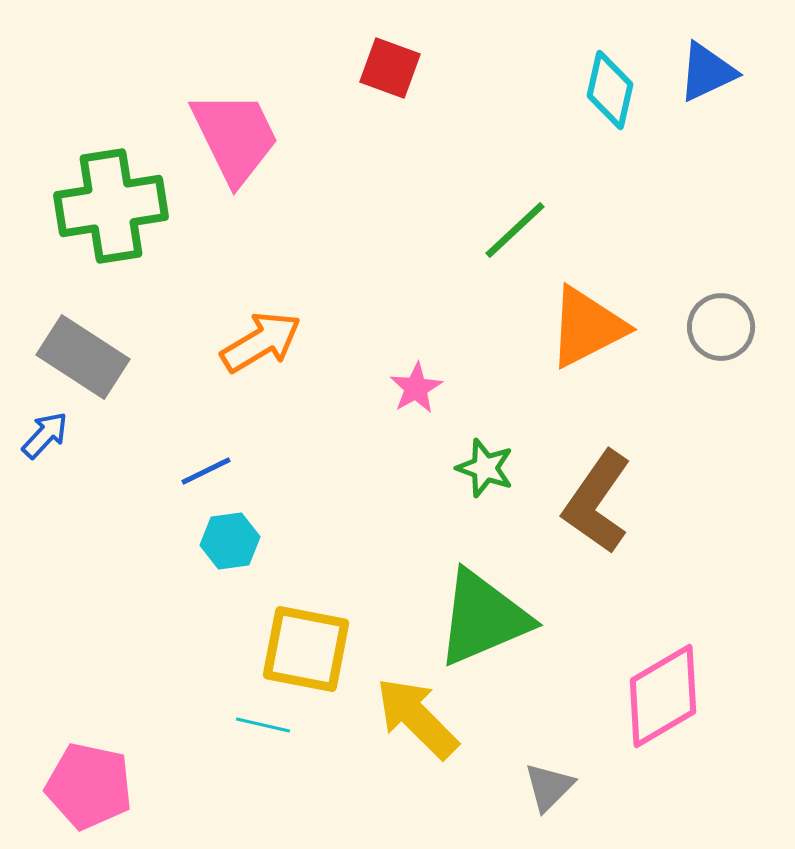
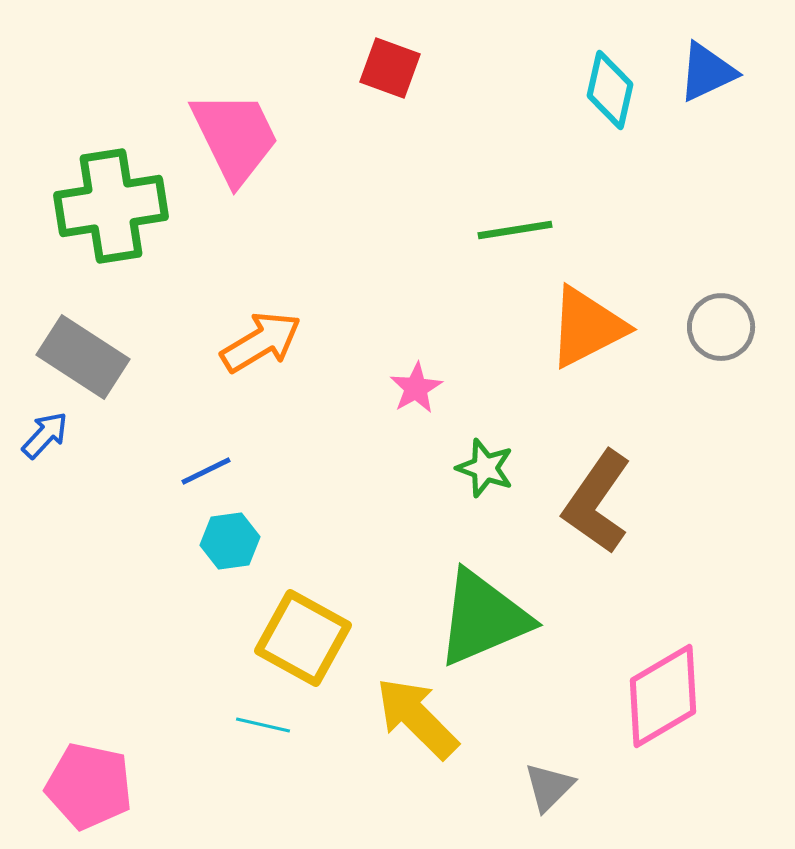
green line: rotated 34 degrees clockwise
yellow square: moved 3 px left, 11 px up; rotated 18 degrees clockwise
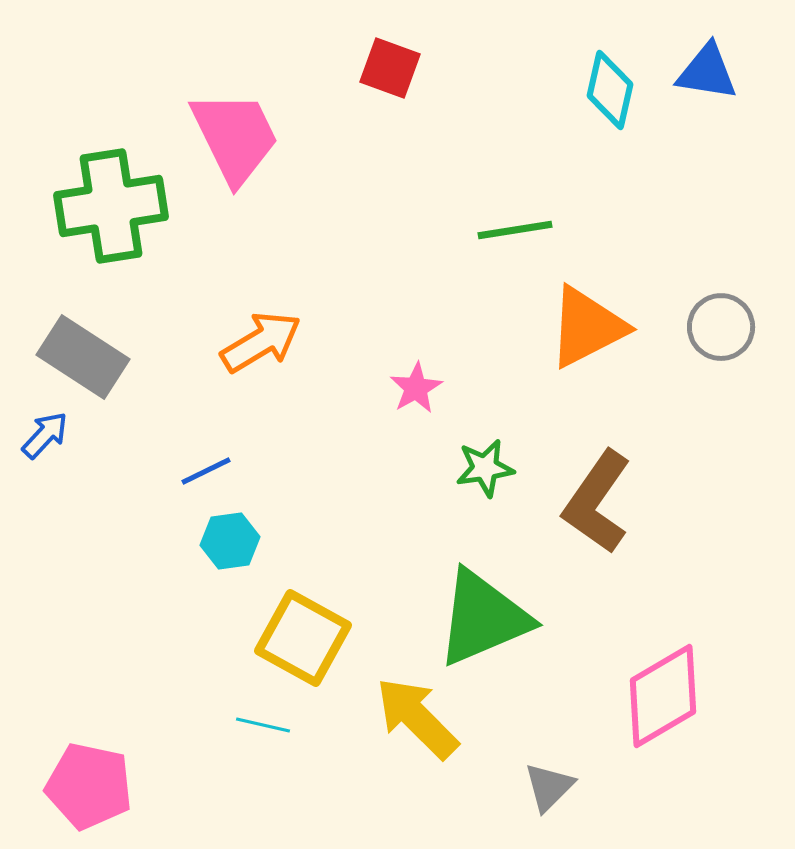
blue triangle: rotated 34 degrees clockwise
green star: rotated 28 degrees counterclockwise
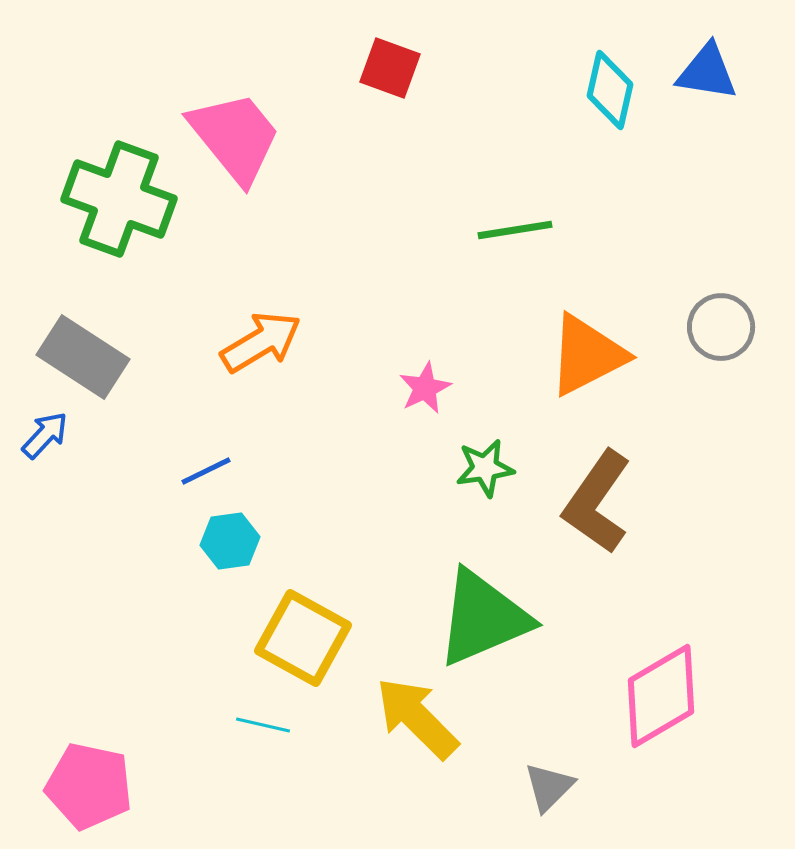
pink trapezoid: rotated 13 degrees counterclockwise
green cross: moved 8 px right, 7 px up; rotated 29 degrees clockwise
orange triangle: moved 28 px down
pink star: moved 9 px right; rotated 4 degrees clockwise
pink diamond: moved 2 px left
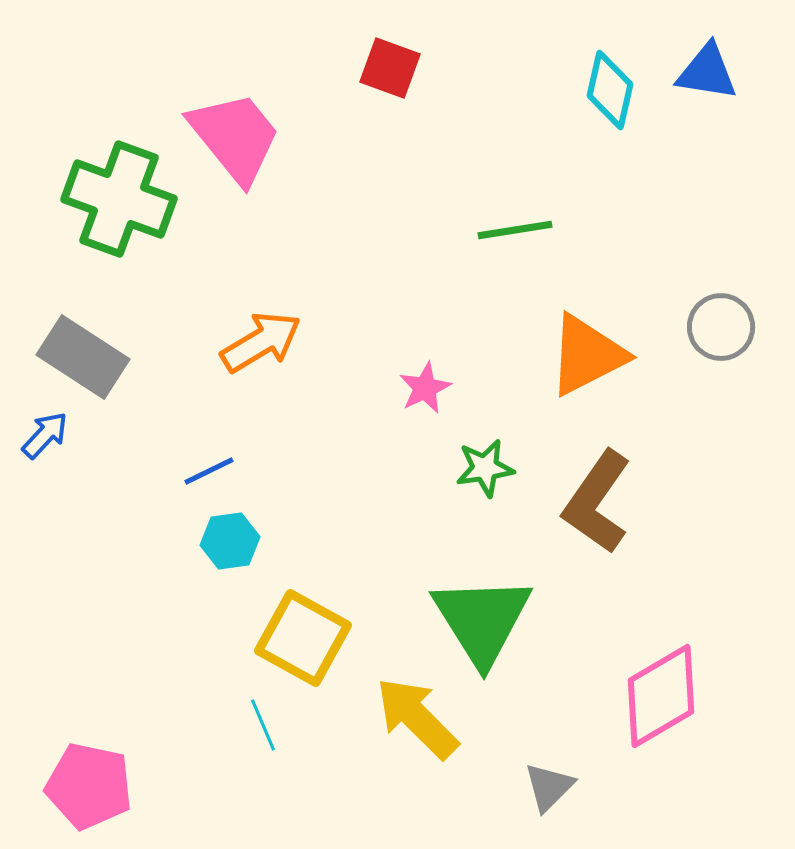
blue line: moved 3 px right
green triangle: moved 1 px left, 2 px down; rotated 39 degrees counterclockwise
cyan line: rotated 54 degrees clockwise
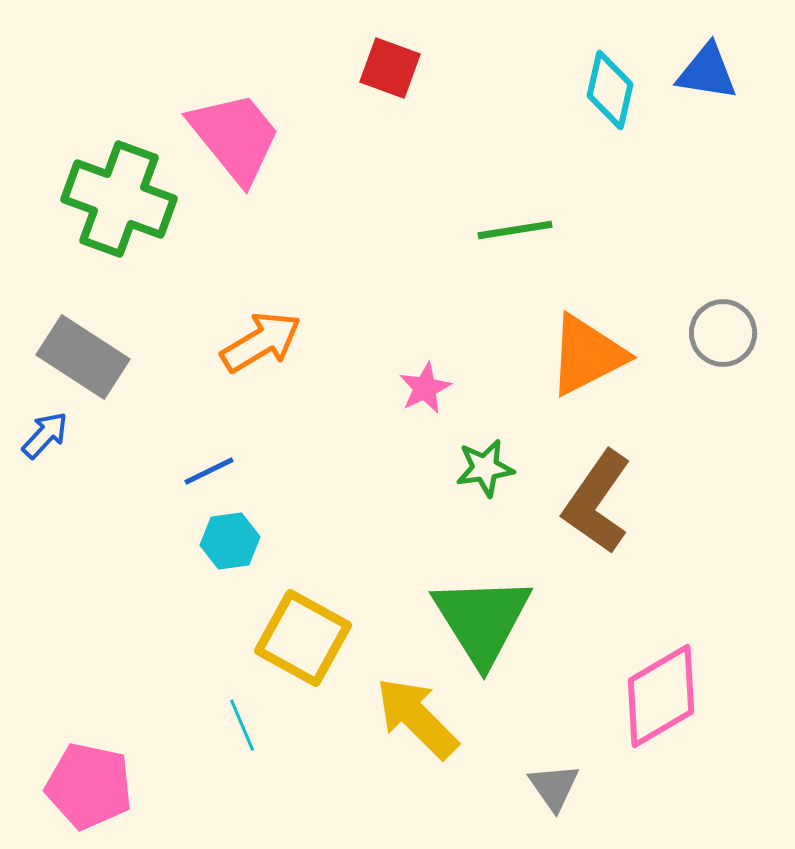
gray circle: moved 2 px right, 6 px down
cyan line: moved 21 px left
gray triangle: moved 5 px right; rotated 20 degrees counterclockwise
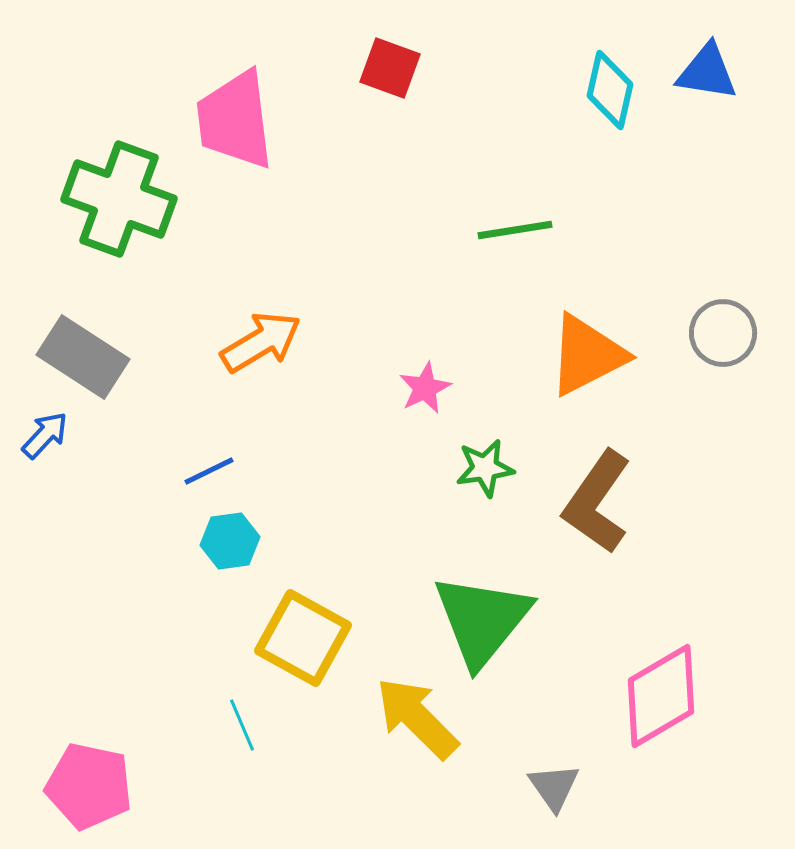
pink trapezoid: moved 17 px up; rotated 148 degrees counterclockwise
green triangle: rotated 11 degrees clockwise
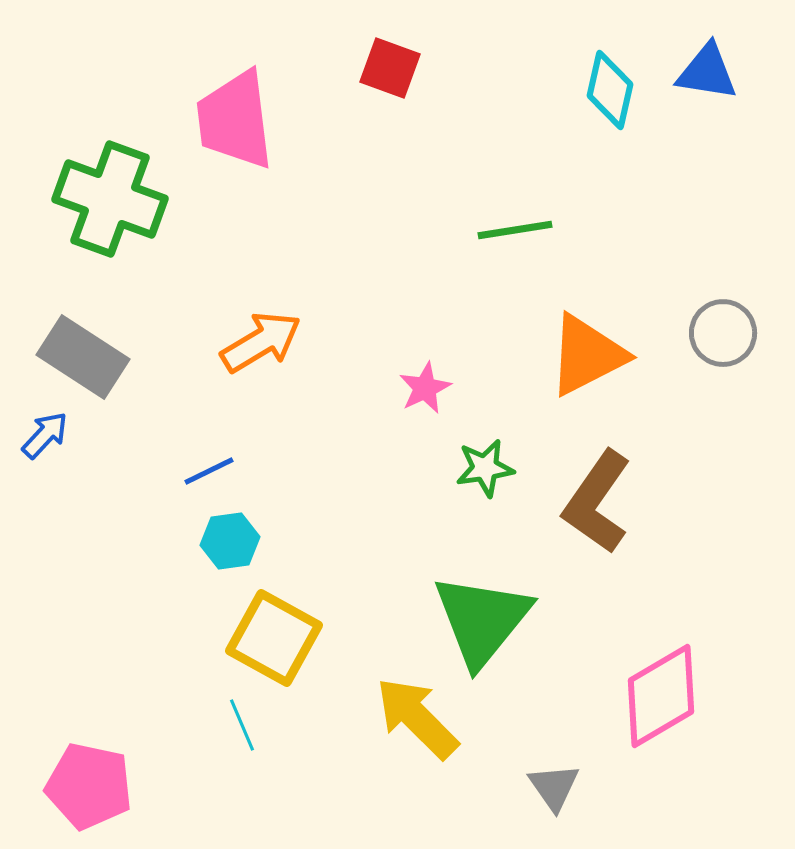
green cross: moved 9 px left
yellow square: moved 29 px left
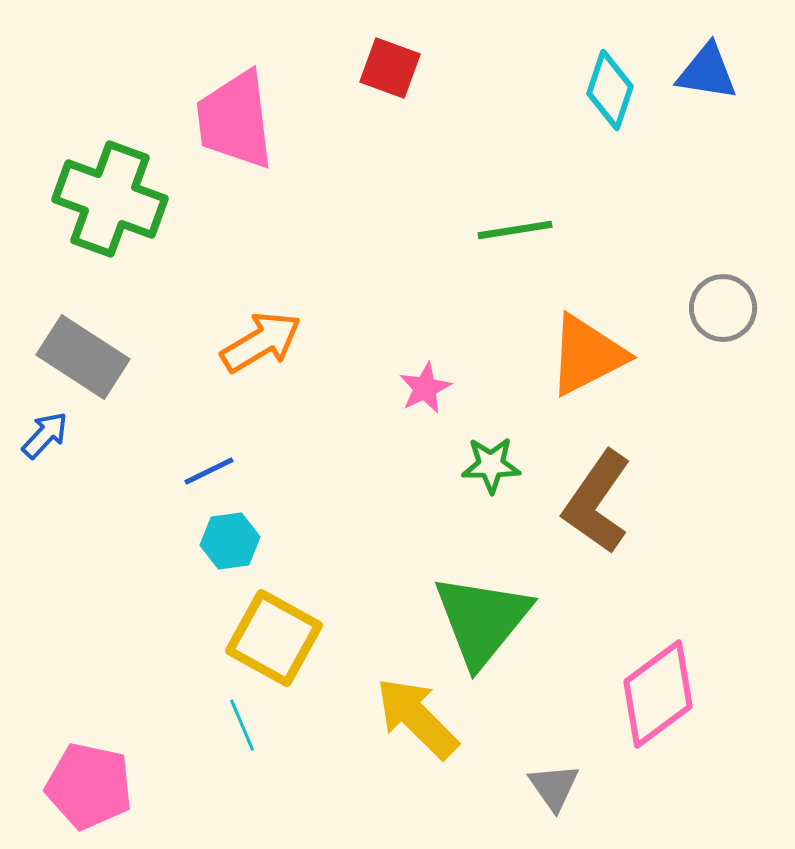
cyan diamond: rotated 6 degrees clockwise
gray circle: moved 25 px up
green star: moved 6 px right, 3 px up; rotated 8 degrees clockwise
pink diamond: moved 3 px left, 2 px up; rotated 6 degrees counterclockwise
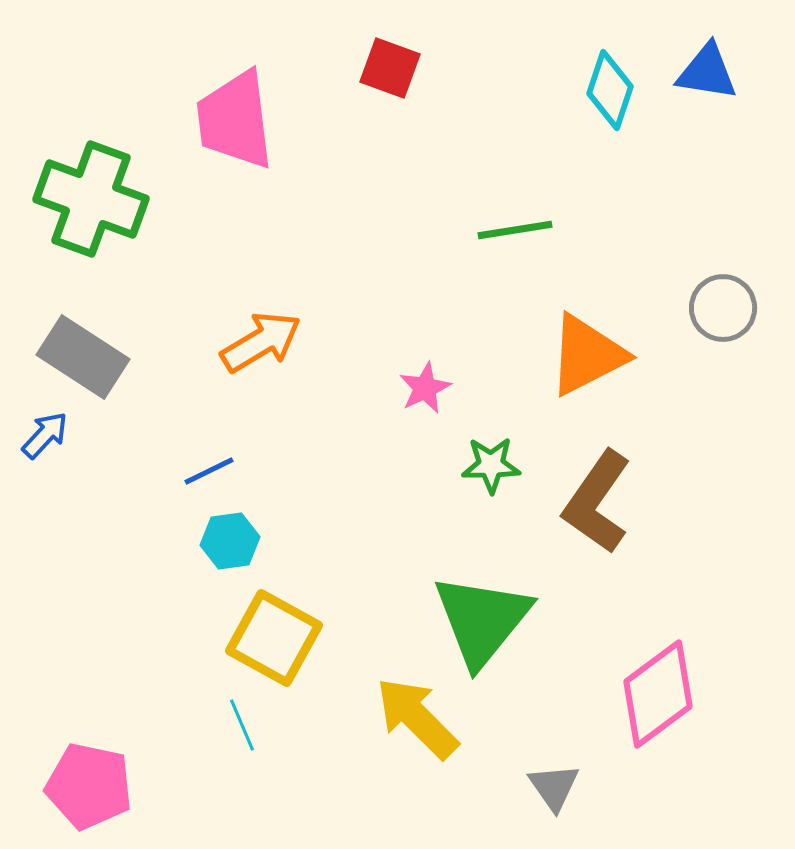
green cross: moved 19 px left
